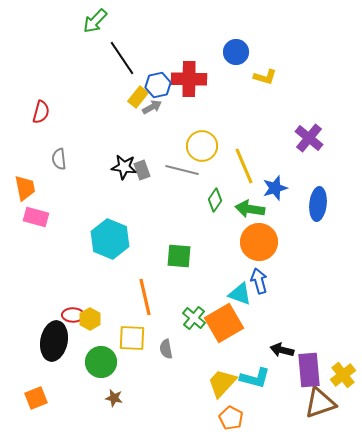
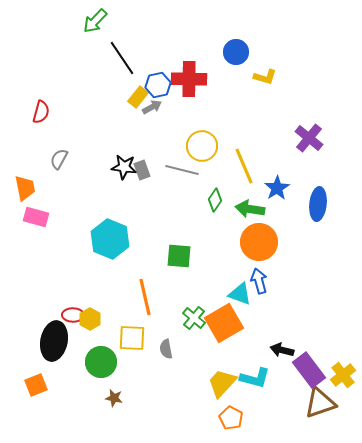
gray semicircle at (59, 159): rotated 35 degrees clockwise
blue star at (275, 188): moved 2 px right; rotated 15 degrees counterclockwise
purple rectangle at (309, 370): rotated 32 degrees counterclockwise
orange square at (36, 398): moved 13 px up
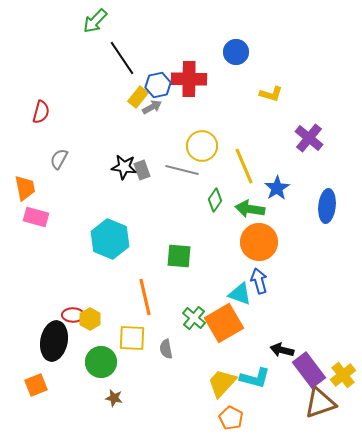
yellow L-shape at (265, 77): moved 6 px right, 17 px down
blue ellipse at (318, 204): moved 9 px right, 2 px down
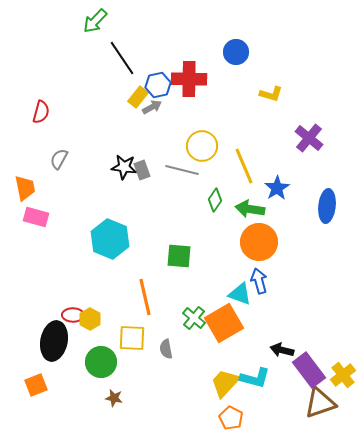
yellow trapezoid at (222, 383): moved 3 px right
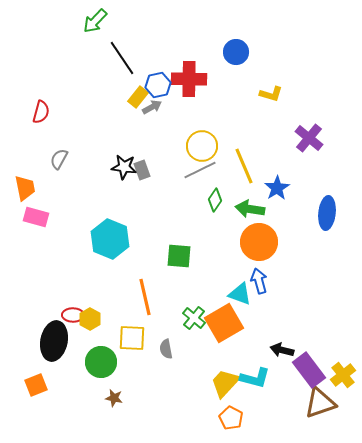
gray line at (182, 170): moved 18 px right; rotated 40 degrees counterclockwise
blue ellipse at (327, 206): moved 7 px down
